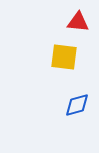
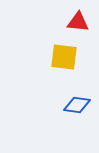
blue diamond: rotated 24 degrees clockwise
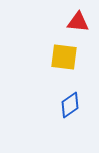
blue diamond: moved 7 px left; rotated 44 degrees counterclockwise
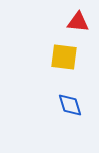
blue diamond: rotated 72 degrees counterclockwise
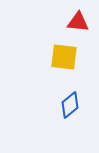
blue diamond: rotated 68 degrees clockwise
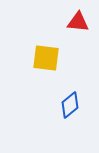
yellow square: moved 18 px left, 1 px down
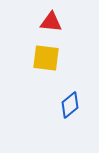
red triangle: moved 27 px left
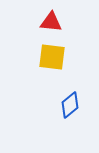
yellow square: moved 6 px right, 1 px up
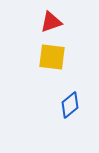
red triangle: rotated 25 degrees counterclockwise
